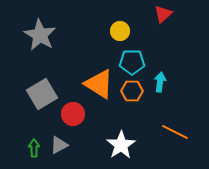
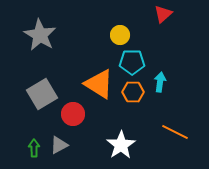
yellow circle: moved 4 px down
orange hexagon: moved 1 px right, 1 px down
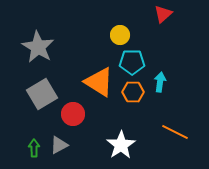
gray star: moved 2 px left, 12 px down
orange triangle: moved 2 px up
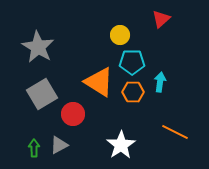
red triangle: moved 2 px left, 5 px down
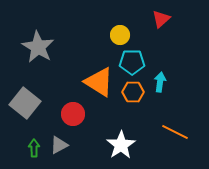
gray square: moved 17 px left, 9 px down; rotated 20 degrees counterclockwise
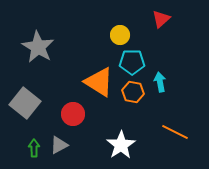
cyan arrow: rotated 18 degrees counterclockwise
orange hexagon: rotated 10 degrees clockwise
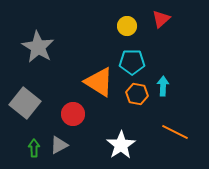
yellow circle: moved 7 px right, 9 px up
cyan arrow: moved 3 px right, 4 px down; rotated 12 degrees clockwise
orange hexagon: moved 4 px right, 2 px down
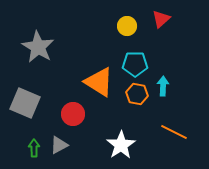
cyan pentagon: moved 3 px right, 2 px down
gray square: rotated 16 degrees counterclockwise
orange line: moved 1 px left
